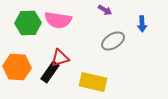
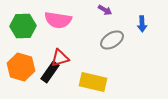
green hexagon: moved 5 px left, 3 px down
gray ellipse: moved 1 px left, 1 px up
orange hexagon: moved 4 px right; rotated 12 degrees clockwise
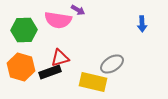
purple arrow: moved 27 px left
green hexagon: moved 1 px right, 4 px down
gray ellipse: moved 24 px down
black rectangle: rotated 35 degrees clockwise
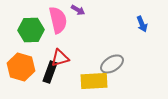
pink semicircle: rotated 112 degrees counterclockwise
blue arrow: rotated 21 degrees counterclockwise
green hexagon: moved 7 px right
black rectangle: rotated 50 degrees counterclockwise
yellow rectangle: moved 1 px right, 1 px up; rotated 16 degrees counterclockwise
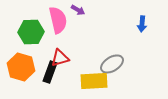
blue arrow: rotated 28 degrees clockwise
green hexagon: moved 2 px down
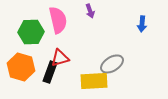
purple arrow: moved 12 px right, 1 px down; rotated 40 degrees clockwise
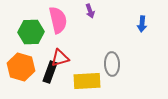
gray ellipse: rotated 60 degrees counterclockwise
yellow rectangle: moved 7 px left
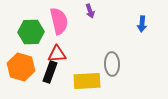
pink semicircle: moved 1 px right, 1 px down
red triangle: moved 3 px left, 4 px up; rotated 12 degrees clockwise
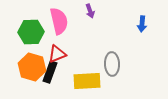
red triangle: rotated 18 degrees counterclockwise
orange hexagon: moved 11 px right
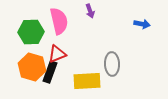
blue arrow: rotated 84 degrees counterclockwise
